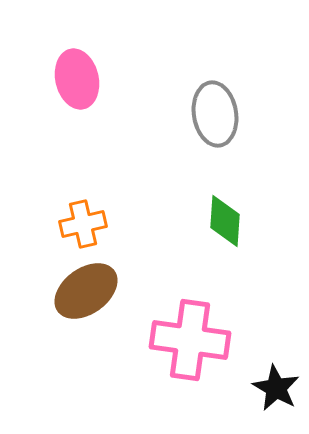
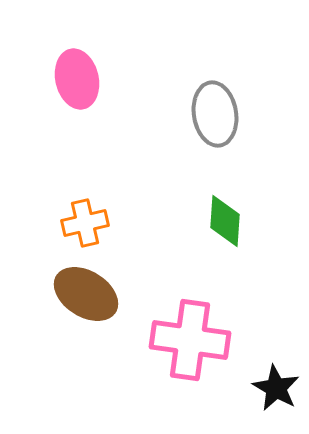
orange cross: moved 2 px right, 1 px up
brown ellipse: moved 3 px down; rotated 68 degrees clockwise
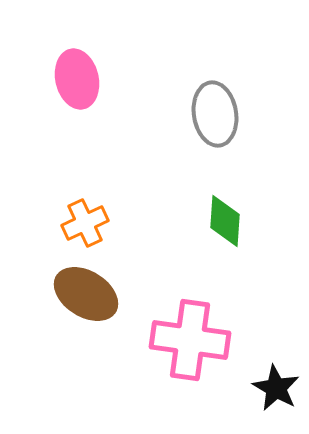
orange cross: rotated 12 degrees counterclockwise
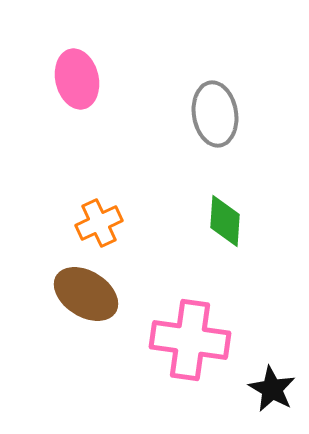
orange cross: moved 14 px right
black star: moved 4 px left, 1 px down
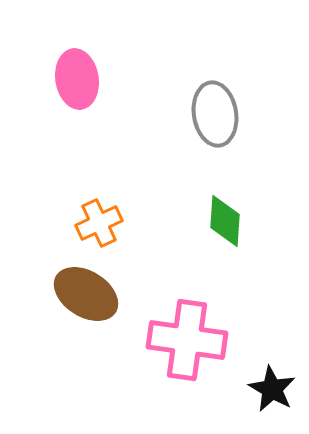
pink ellipse: rotated 4 degrees clockwise
pink cross: moved 3 px left
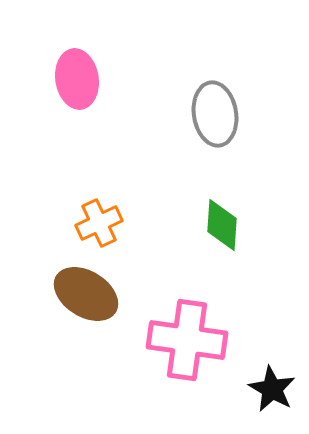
green diamond: moved 3 px left, 4 px down
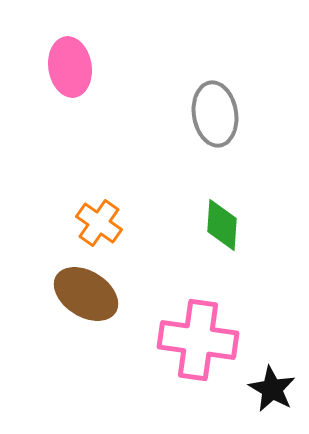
pink ellipse: moved 7 px left, 12 px up
orange cross: rotated 30 degrees counterclockwise
pink cross: moved 11 px right
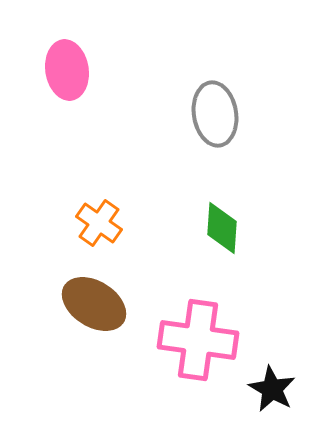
pink ellipse: moved 3 px left, 3 px down
green diamond: moved 3 px down
brown ellipse: moved 8 px right, 10 px down
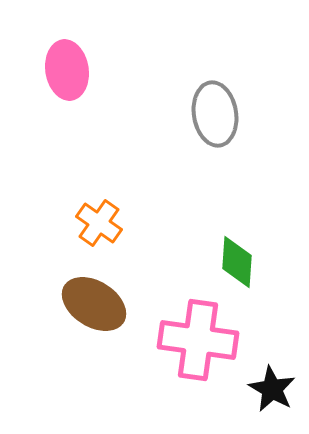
green diamond: moved 15 px right, 34 px down
